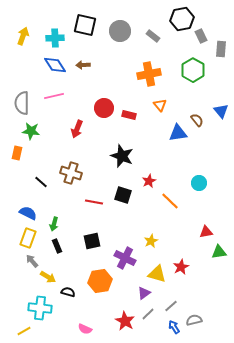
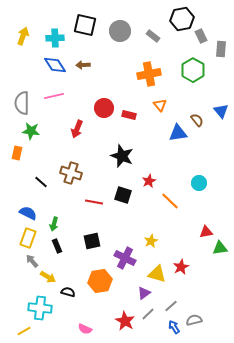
green triangle at (219, 252): moved 1 px right, 4 px up
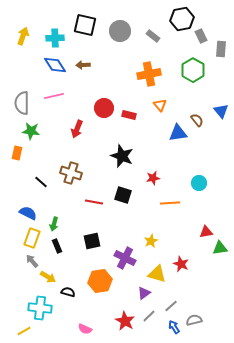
red star at (149, 181): moved 4 px right, 3 px up; rotated 16 degrees clockwise
orange line at (170, 201): moved 2 px down; rotated 48 degrees counterclockwise
yellow rectangle at (28, 238): moved 4 px right
red star at (181, 267): moved 3 px up; rotated 21 degrees counterclockwise
gray line at (148, 314): moved 1 px right, 2 px down
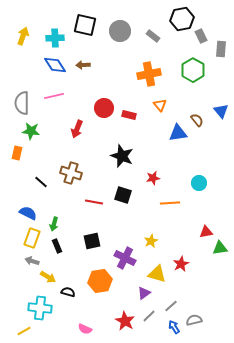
gray arrow at (32, 261): rotated 32 degrees counterclockwise
red star at (181, 264): rotated 21 degrees clockwise
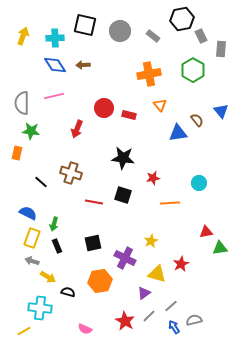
black star at (122, 156): moved 1 px right, 2 px down; rotated 15 degrees counterclockwise
black square at (92, 241): moved 1 px right, 2 px down
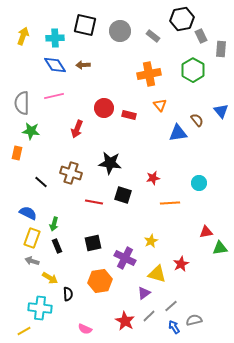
black star at (123, 158): moved 13 px left, 5 px down
yellow arrow at (48, 277): moved 2 px right, 1 px down
black semicircle at (68, 292): moved 2 px down; rotated 72 degrees clockwise
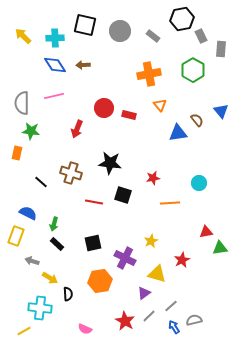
yellow arrow at (23, 36): rotated 66 degrees counterclockwise
yellow rectangle at (32, 238): moved 16 px left, 2 px up
black rectangle at (57, 246): moved 2 px up; rotated 24 degrees counterclockwise
red star at (181, 264): moved 1 px right, 4 px up
